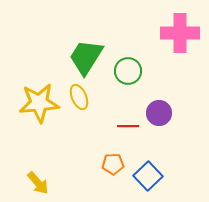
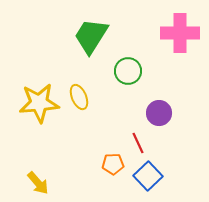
green trapezoid: moved 5 px right, 21 px up
red line: moved 10 px right, 17 px down; rotated 65 degrees clockwise
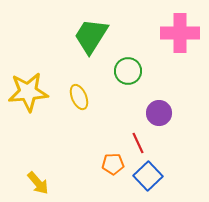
yellow star: moved 11 px left, 11 px up
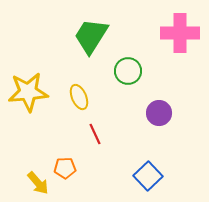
red line: moved 43 px left, 9 px up
orange pentagon: moved 48 px left, 4 px down
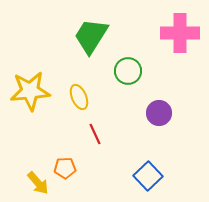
yellow star: moved 2 px right, 1 px up
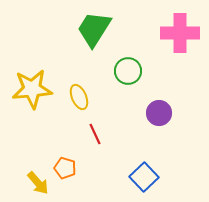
green trapezoid: moved 3 px right, 7 px up
yellow star: moved 2 px right, 2 px up
orange pentagon: rotated 20 degrees clockwise
blue square: moved 4 px left, 1 px down
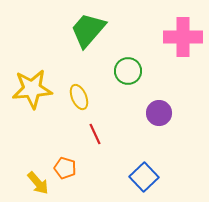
green trapezoid: moved 6 px left, 1 px down; rotated 9 degrees clockwise
pink cross: moved 3 px right, 4 px down
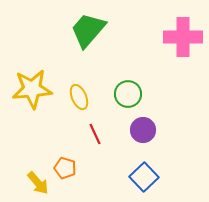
green circle: moved 23 px down
purple circle: moved 16 px left, 17 px down
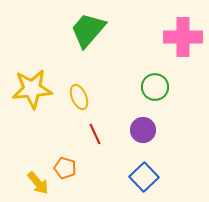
green circle: moved 27 px right, 7 px up
